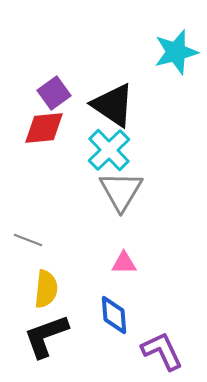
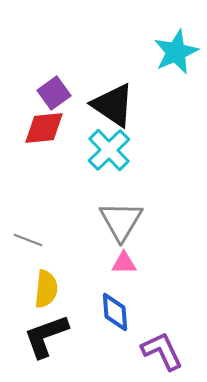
cyan star: rotated 9 degrees counterclockwise
gray triangle: moved 30 px down
blue diamond: moved 1 px right, 3 px up
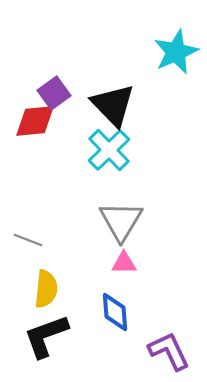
black triangle: rotated 12 degrees clockwise
red diamond: moved 9 px left, 7 px up
purple L-shape: moved 7 px right
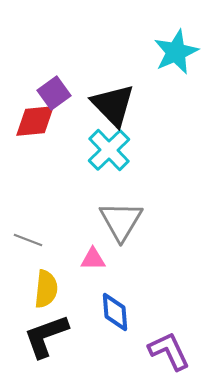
pink triangle: moved 31 px left, 4 px up
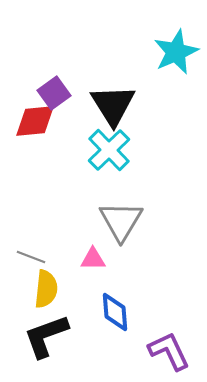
black triangle: rotated 12 degrees clockwise
gray line: moved 3 px right, 17 px down
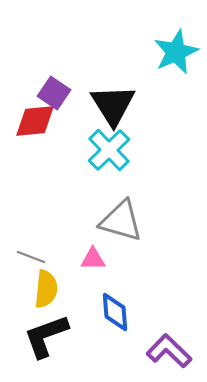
purple square: rotated 20 degrees counterclockwise
gray triangle: rotated 45 degrees counterclockwise
purple L-shape: rotated 21 degrees counterclockwise
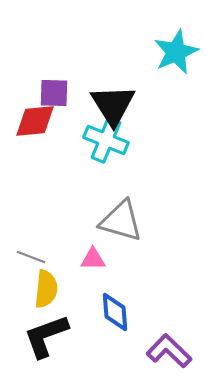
purple square: rotated 32 degrees counterclockwise
cyan cross: moved 3 px left, 10 px up; rotated 24 degrees counterclockwise
